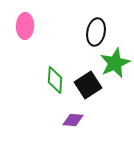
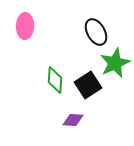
black ellipse: rotated 40 degrees counterclockwise
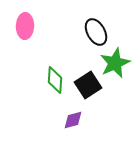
purple diamond: rotated 20 degrees counterclockwise
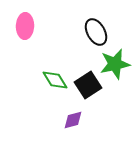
green star: moved 1 px down; rotated 12 degrees clockwise
green diamond: rotated 36 degrees counterclockwise
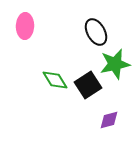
purple diamond: moved 36 px right
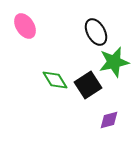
pink ellipse: rotated 35 degrees counterclockwise
green star: moved 1 px left, 2 px up
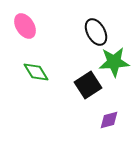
green star: rotated 8 degrees clockwise
green diamond: moved 19 px left, 8 px up
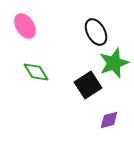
green star: moved 1 px down; rotated 16 degrees counterclockwise
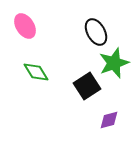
black square: moved 1 px left, 1 px down
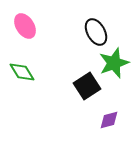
green diamond: moved 14 px left
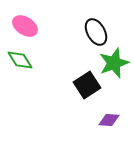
pink ellipse: rotated 25 degrees counterclockwise
green diamond: moved 2 px left, 12 px up
black square: moved 1 px up
purple diamond: rotated 20 degrees clockwise
